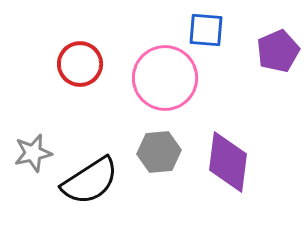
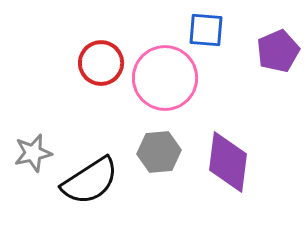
red circle: moved 21 px right, 1 px up
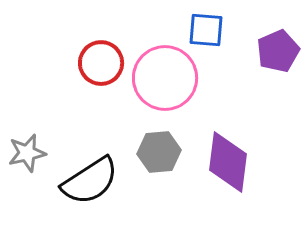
gray star: moved 6 px left
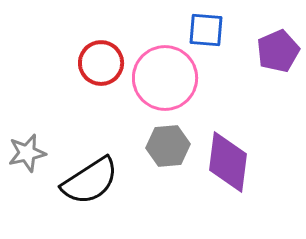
gray hexagon: moved 9 px right, 6 px up
